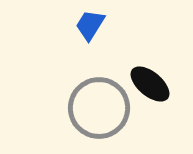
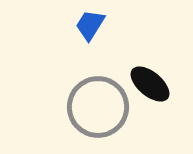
gray circle: moved 1 px left, 1 px up
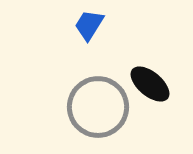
blue trapezoid: moved 1 px left
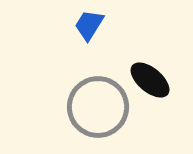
black ellipse: moved 4 px up
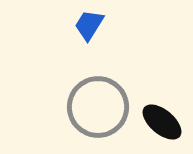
black ellipse: moved 12 px right, 42 px down
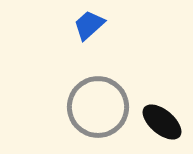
blue trapezoid: rotated 16 degrees clockwise
